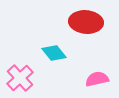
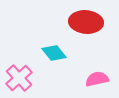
pink cross: moved 1 px left
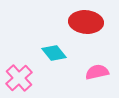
pink semicircle: moved 7 px up
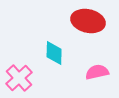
red ellipse: moved 2 px right, 1 px up; rotated 8 degrees clockwise
cyan diamond: rotated 40 degrees clockwise
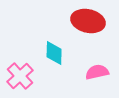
pink cross: moved 1 px right, 2 px up
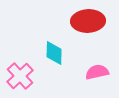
red ellipse: rotated 16 degrees counterclockwise
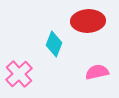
cyan diamond: moved 9 px up; rotated 20 degrees clockwise
pink cross: moved 1 px left, 2 px up
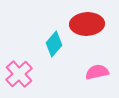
red ellipse: moved 1 px left, 3 px down
cyan diamond: rotated 20 degrees clockwise
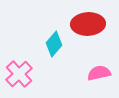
red ellipse: moved 1 px right
pink semicircle: moved 2 px right, 1 px down
